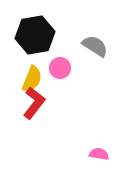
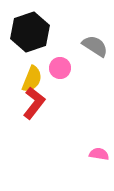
black hexagon: moved 5 px left, 3 px up; rotated 9 degrees counterclockwise
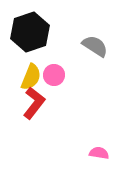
pink circle: moved 6 px left, 7 px down
yellow semicircle: moved 1 px left, 2 px up
pink semicircle: moved 1 px up
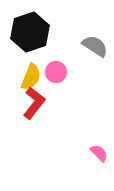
pink circle: moved 2 px right, 3 px up
pink semicircle: rotated 36 degrees clockwise
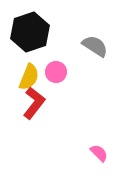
yellow semicircle: moved 2 px left
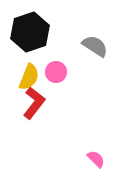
pink semicircle: moved 3 px left, 6 px down
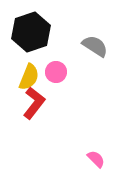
black hexagon: moved 1 px right
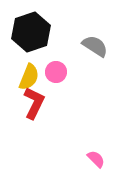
red L-shape: rotated 12 degrees counterclockwise
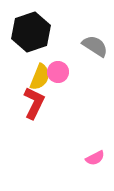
pink circle: moved 2 px right
yellow semicircle: moved 11 px right
pink semicircle: moved 1 px left, 1 px up; rotated 108 degrees clockwise
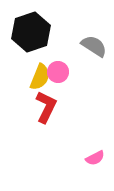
gray semicircle: moved 1 px left
red L-shape: moved 12 px right, 4 px down
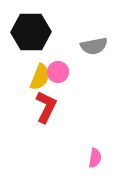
black hexagon: rotated 18 degrees clockwise
gray semicircle: rotated 136 degrees clockwise
pink semicircle: rotated 54 degrees counterclockwise
